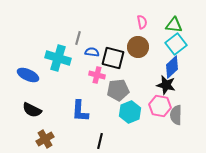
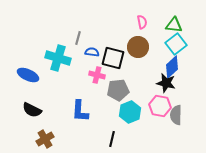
black star: moved 2 px up
black line: moved 12 px right, 2 px up
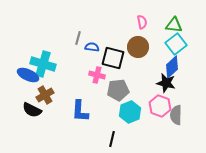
blue semicircle: moved 5 px up
cyan cross: moved 15 px left, 6 px down
pink hexagon: rotated 10 degrees clockwise
brown cross: moved 44 px up
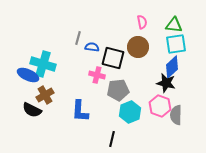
cyan square: rotated 30 degrees clockwise
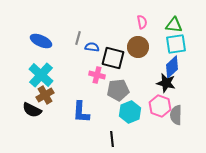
cyan cross: moved 2 px left, 11 px down; rotated 25 degrees clockwise
blue ellipse: moved 13 px right, 34 px up
blue L-shape: moved 1 px right, 1 px down
black line: rotated 21 degrees counterclockwise
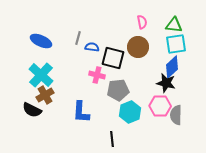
pink hexagon: rotated 20 degrees counterclockwise
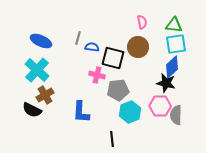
cyan cross: moved 4 px left, 5 px up
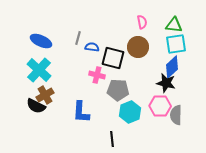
cyan cross: moved 2 px right
gray pentagon: rotated 10 degrees clockwise
black semicircle: moved 4 px right, 4 px up
